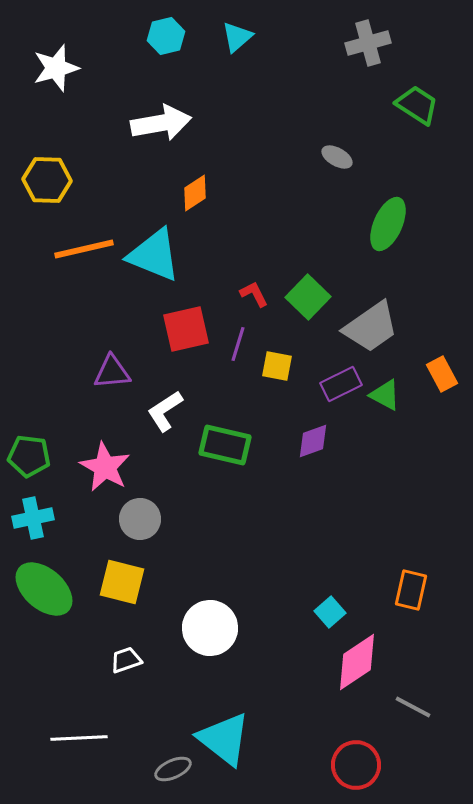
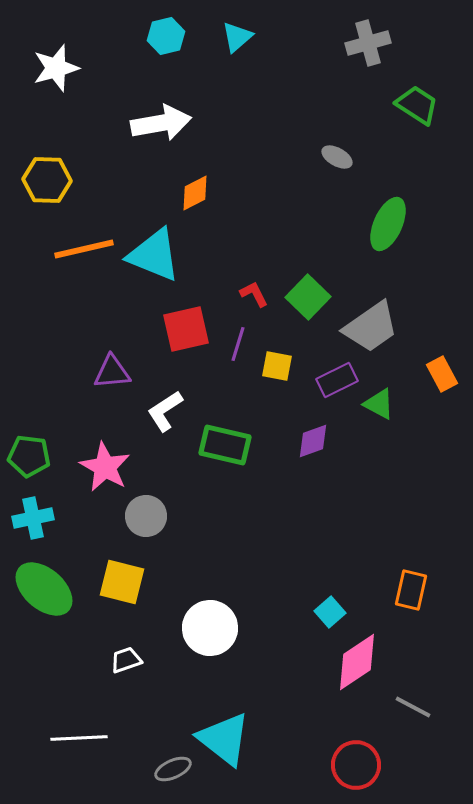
orange diamond at (195, 193): rotated 6 degrees clockwise
purple rectangle at (341, 384): moved 4 px left, 4 px up
green triangle at (385, 395): moved 6 px left, 9 px down
gray circle at (140, 519): moved 6 px right, 3 px up
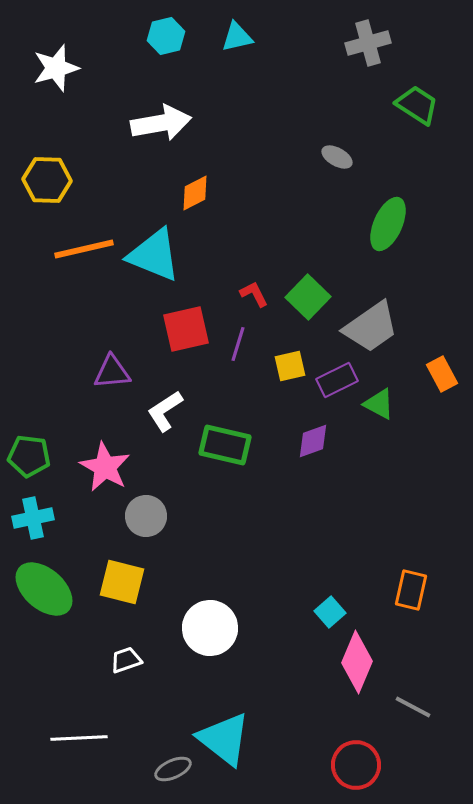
cyan triangle at (237, 37): rotated 28 degrees clockwise
yellow square at (277, 366): moved 13 px right; rotated 24 degrees counterclockwise
pink diamond at (357, 662): rotated 34 degrees counterclockwise
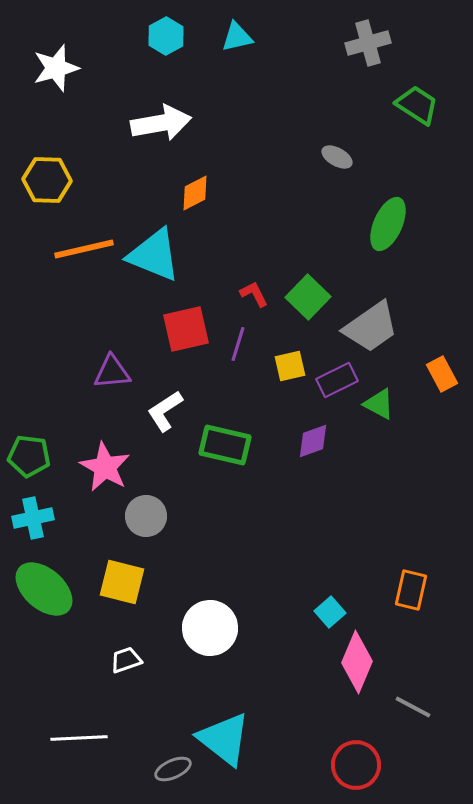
cyan hexagon at (166, 36): rotated 15 degrees counterclockwise
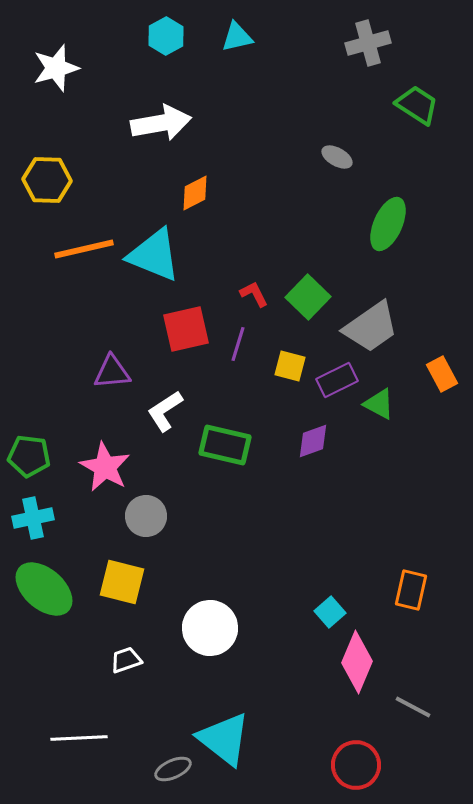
yellow square at (290, 366): rotated 28 degrees clockwise
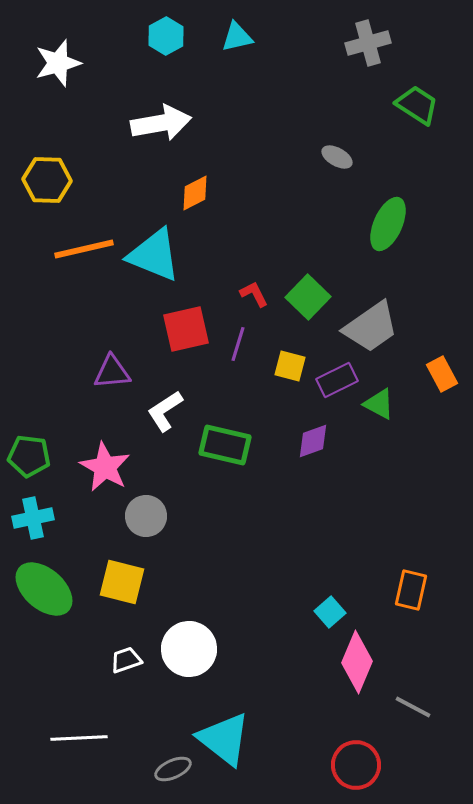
white star at (56, 68): moved 2 px right, 5 px up
white circle at (210, 628): moved 21 px left, 21 px down
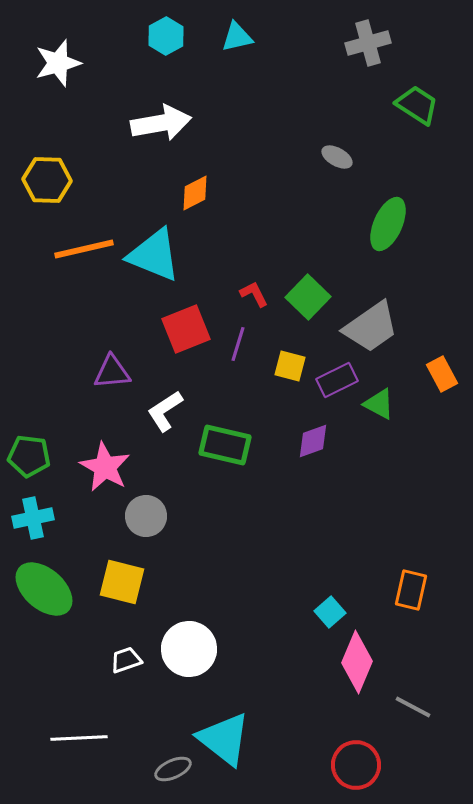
red square at (186, 329): rotated 9 degrees counterclockwise
